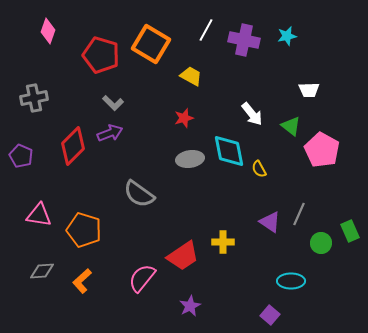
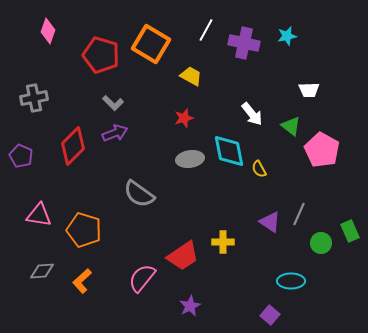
purple cross: moved 3 px down
purple arrow: moved 5 px right
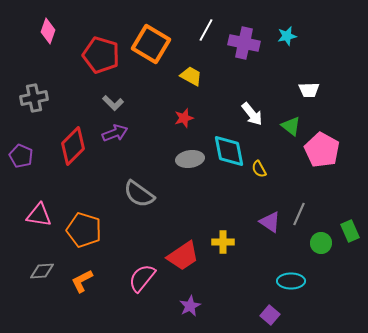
orange L-shape: rotated 15 degrees clockwise
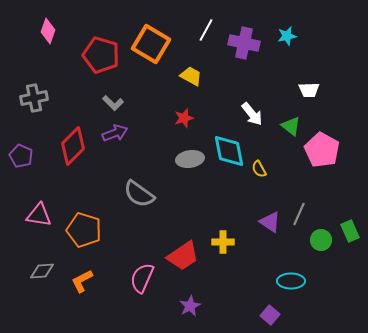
green circle: moved 3 px up
pink semicircle: rotated 16 degrees counterclockwise
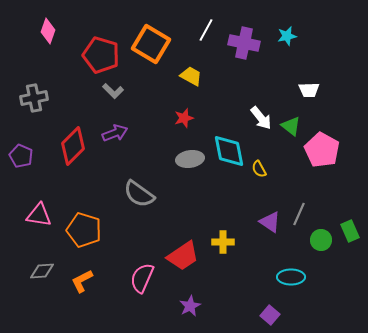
gray L-shape: moved 12 px up
white arrow: moved 9 px right, 4 px down
cyan ellipse: moved 4 px up
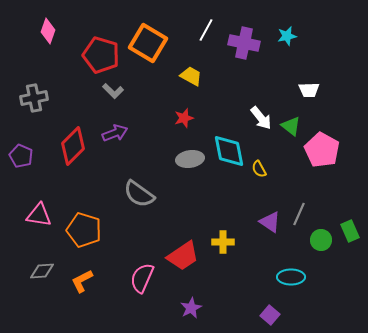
orange square: moved 3 px left, 1 px up
purple star: moved 1 px right, 2 px down
